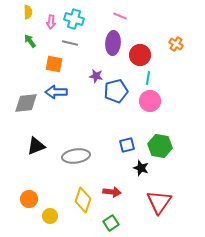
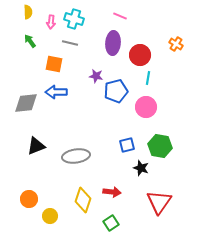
pink circle: moved 4 px left, 6 px down
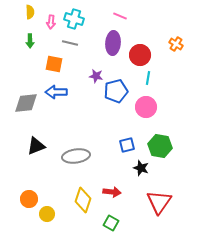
yellow semicircle: moved 2 px right
green arrow: rotated 144 degrees counterclockwise
yellow circle: moved 3 px left, 2 px up
green square: rotated 28 degrees counterclockwise
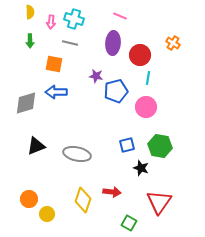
orange cross: moved 3 px left, 1 px up
gray diamond: rotated 10 degrees counterclockwise
gray ellipse: moved 1 px right, 2 px up; rotated 20 degrees clockwise
green square: moved 18 px right
